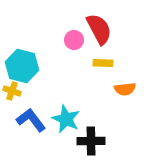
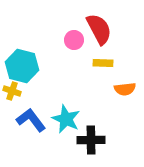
black cross: moved 1 px up
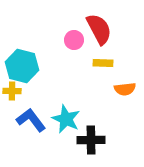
yellow cross: rotated 18 degrees counterclockwise
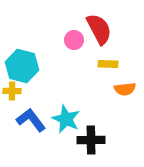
yellow rectangle: moved 5 px right, 1 px down
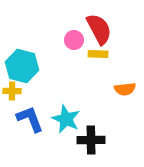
yellow rectangle: moved 10 px left, 10 px up
blue L-shape: moved 1 px left, 1 px up; rotated 16 degrees clockwise
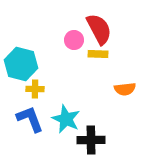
cyan hexagon: moved 1 px left, 2 px up
yellow cross: moved 23 px right, 2 px up
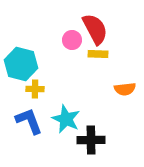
red semicircle: moved 4 px left
pink circle: moved 2 px left
blue L-shape: moved 1 px left, 2 px down
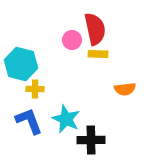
red semicircle: rotated 16 degrees clockwise
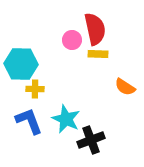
cyan hexagon: rotated 12 degrees counterclockwise
orange semicircle: moved 2 px up; rotated 40 degrees clockwise
black cross: rotated 20 degrees counterclockwise
